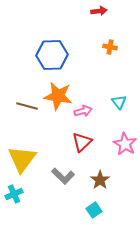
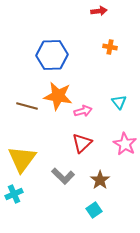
red triangle: moved 1 px down
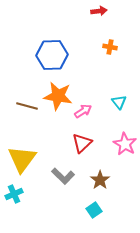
pink arrow: rotated 18 degrees counterclockwise
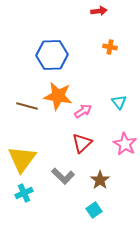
cyan cross: moved 10 px right, 1 px up
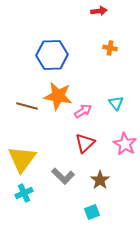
orange cross: moved 1 px down
cyan triangle: moved 3 px left, 1 px down
red triangle: moved 3 px right
cyan square: moved 2 px left, 2 px down; rotated 14 degrees clockwise
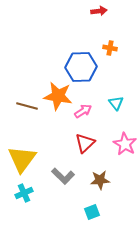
blue hexagon: moved 29 px right, 12 px down
brown star: rotated 30 degrees clockwise
